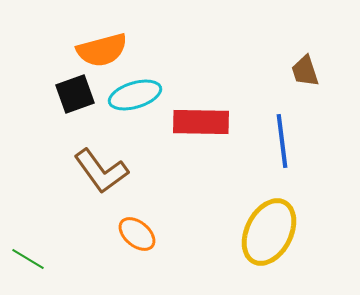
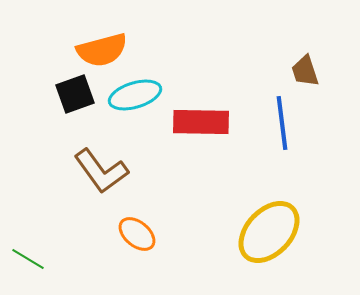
blue line: moved 18 px up
yellow ellipse: rotated 16 degrees clockwise
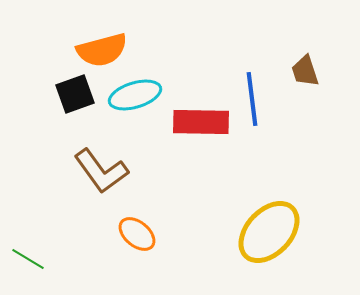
blue line: moved 30 px left, 24 px up
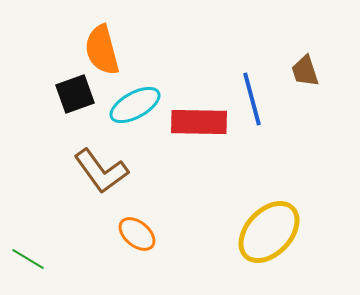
orange semicircle: rotated 90 degrees clockwise
cyan ellipse: moved 10 px down; rotated 12 degrees counterclockwise
blue line: rotated 8 degrees counterclockwise
red rectangle: moved 2 px left
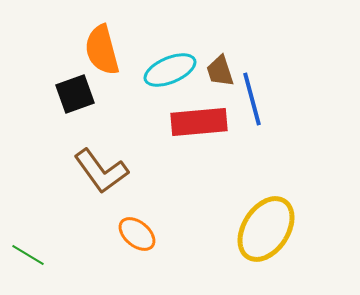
brown trapezoid: moved 85 px left
cyan ellipse: moved 35 px right, 35 px up; rotated 6 degrees clockwise
red rectangle: rotated 6 degrees counterclockwise
yellow ellipse: moved 3 px left, 3 px up; rotated 10 degrees counterclockwise
green line: moved 4 px up
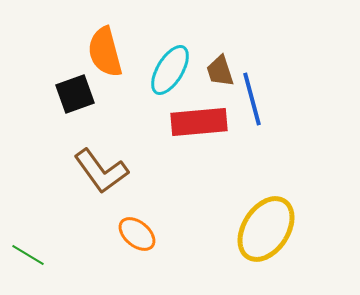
orange semicircle: moved 3 px right, 2 px down
cyan ellipse: rotated 36 degrees counterclockwise
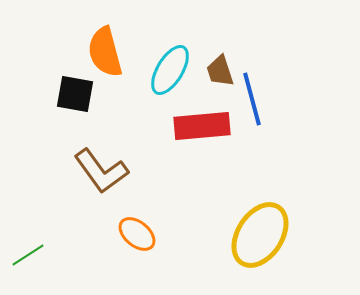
black square: rotated 30 degrees clockwise
red rectangle: moved 3 px right, 4 px down
yellow ellipse: moved 6 px left, 6 px down
green line: rotated 64 degrees counterclockwise
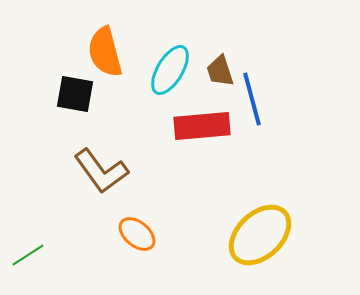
yellow ellipse: rotated 14 degrees clockwise
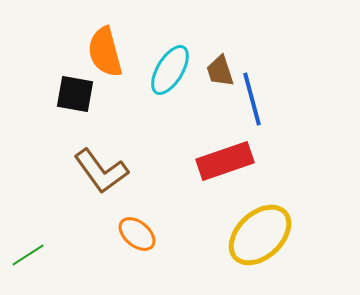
red rectangle: moved 23 px right, 35 px down; rotated 14 degrees counterclockwise
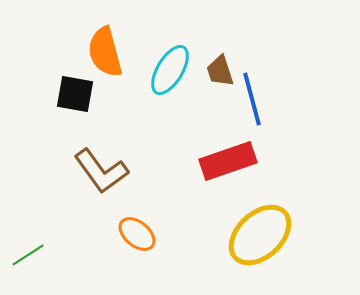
red rectangle: moved 3 px right
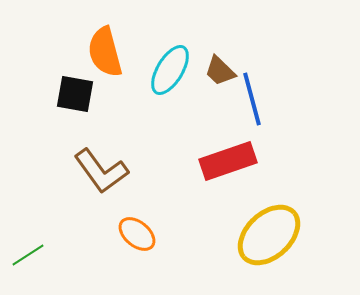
brown trapezoid: rotated 28 degrees counterclockwise
yellow ellipse: moved 9 px right
